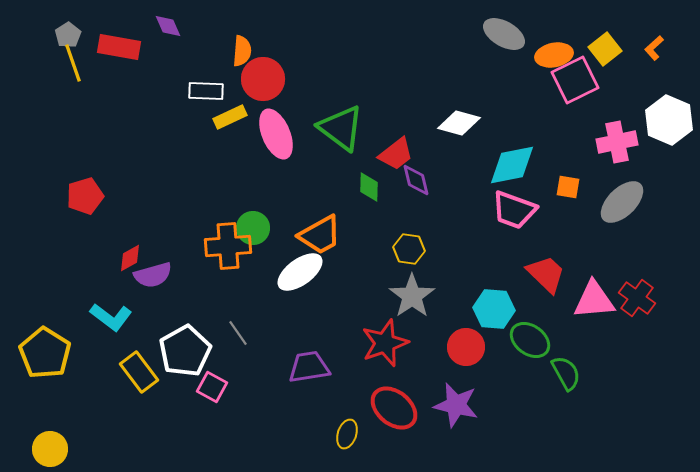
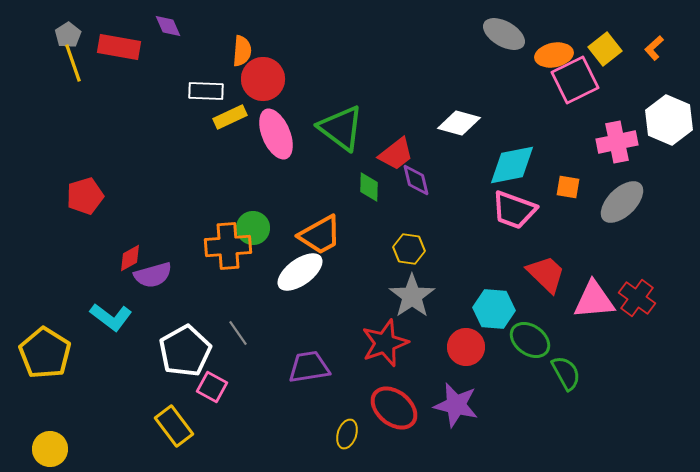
yellow rectangle at (139, 372): moved 35 px right, 54 px down
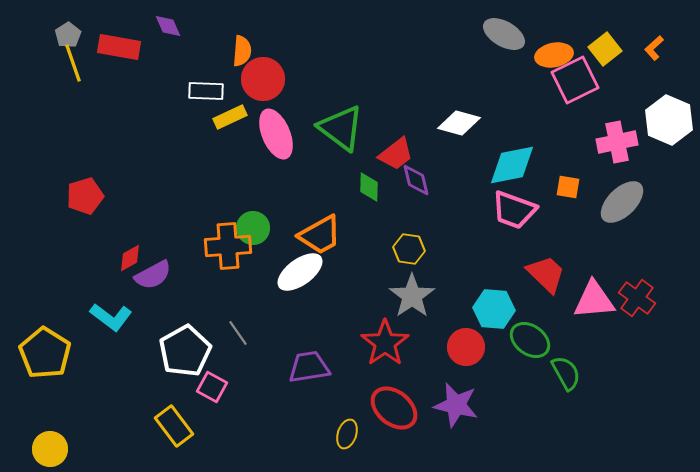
purple semicircle at (153, 275): rotated 12 degrees counterclockwise
red star at (385, 343): rotated 15 degrees counterclockwise
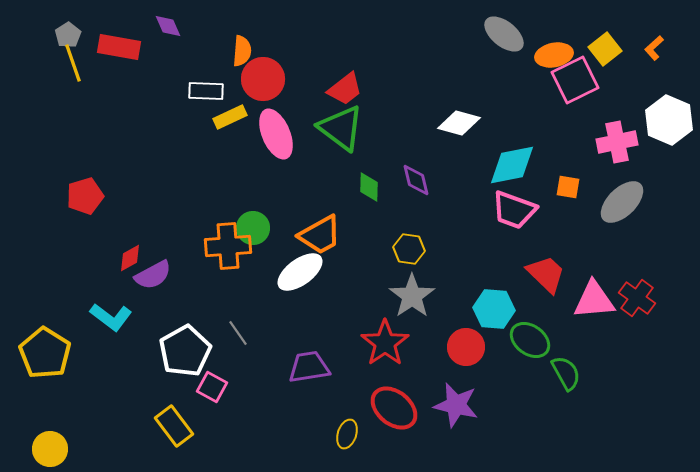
gray ellipse at (504, 34): rotated 9 degrees clockwise
red trapezoid at (396, 154): moved 51 px left, 65 px up
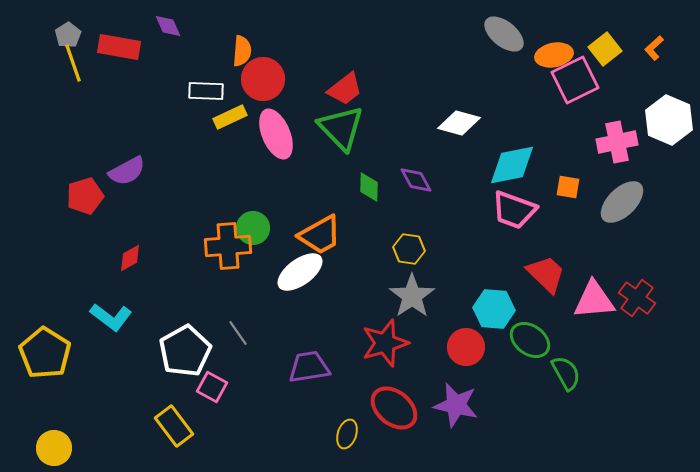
green triangle at (341, 128): rotated 9 degrees clockwise
purple diamond at (416, 180): rotated 16 degrees counterclockwise
purple semicircle at (153, 275): moved 26 px left, 104 px up
red star at (385, 343): rotated 18 degrees clockwise
yellow circle at (50, 449): moved 4 px right, 1 px up
